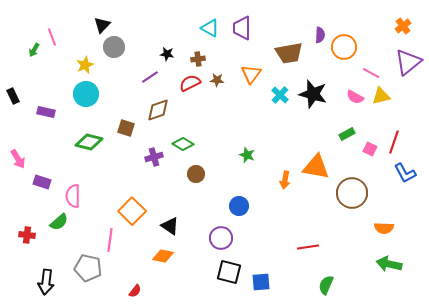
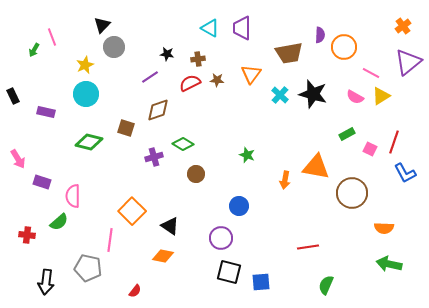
yellow triangle at (381, 96): rotated 18 degrees counterclockwise
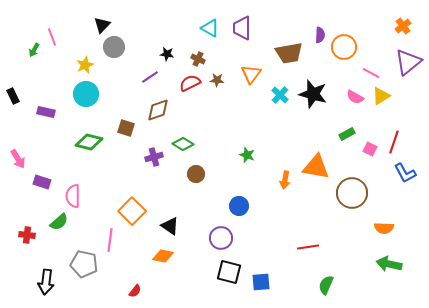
brown cross at (198, 59): rotated 32 degrees clockwise
gray pentagon at (88, 268): moved 4 px left, 4 px up
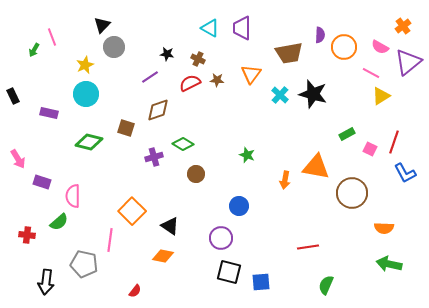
pink semicircle at (355, 97): moved 25 px right, 50 px up
purple rectangle at (46, 112): moved 3 px right, 1 px down
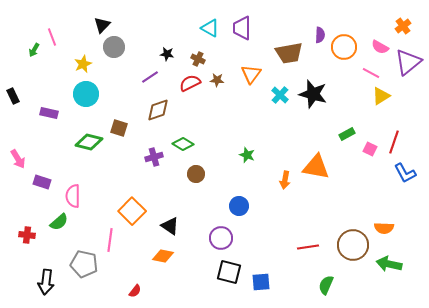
yellow star at (85, 65): moved 2 px left, 1 px up
brown square at (126, 128): moved 7 px left
brown circle at (352, 193): moved 1 px right, 52 px down
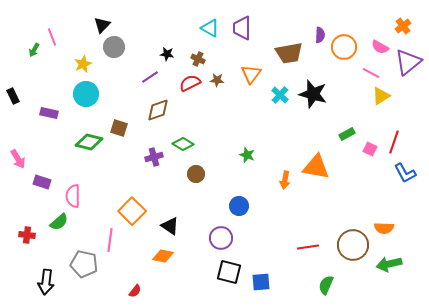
green arrow at (389, 264): rotated 25 degrees counterclockwise
